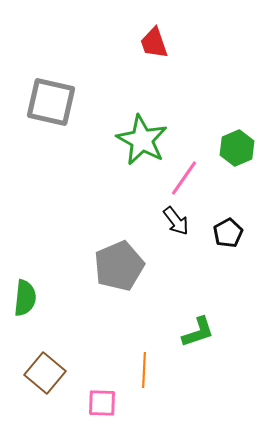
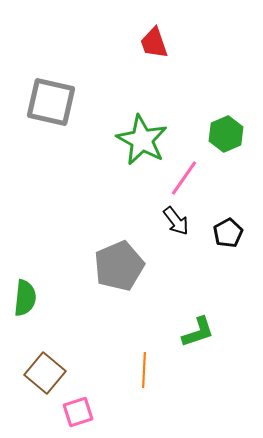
green hexagon: moved 11 px left, 14 px up
pink square: moved 24 px left, 9 px down; rotated 20 degrees counterclockwise
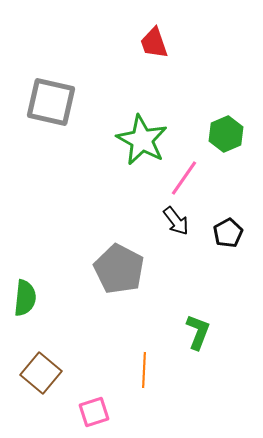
gray pentagon: moved 3 px down; rotated 21 degrees counterclockwise
green L-shape: rotated 51 degrees counterclockwise
brown square: moved 4 px left
pink square: moved 16 px right
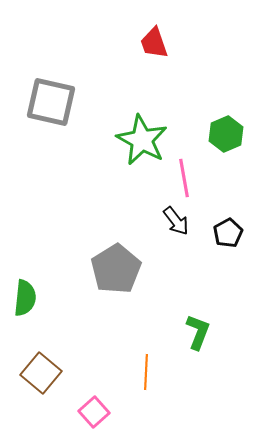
pink line: rotated 45 degrees counterclockwise
gray pentagon: moved 3 px left; rotated 12 degrees clockwise
orange line: moved 2 px right, 2 px down
pink square: rotated 24 degrees counterclockwise
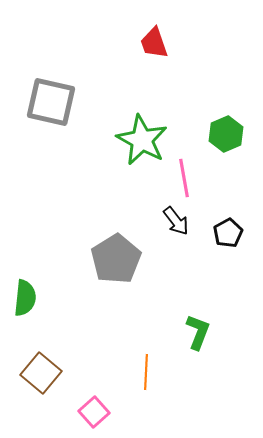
gray pentagon: moved 10 px up
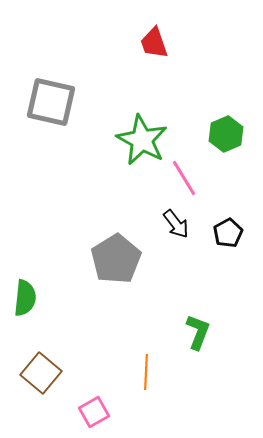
pink line: rotated 21 degrees counterclockwise
black arrow: moved 3 px down
pink square: rotated 12 degrees clockwise
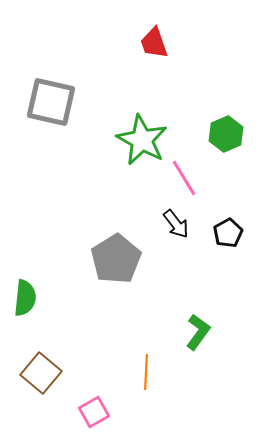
green L-shape: rotated 15 degrees clockwise
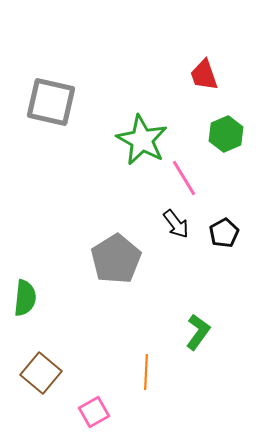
red trapezoid: moved 50 px right, 32 px down
black pentagon: moved 4 px left
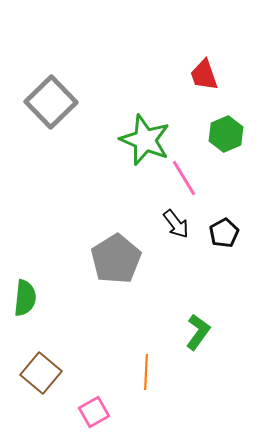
gray square: rotated 33 degrees clockwise
green star: moved 3 px right; rotated 6 degrees counterclockwise
